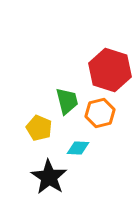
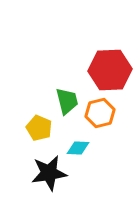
red hexagon: rotated 21 degrees counterclockwise
black star: moved 4 px up; rotated 30 degrees clockwise
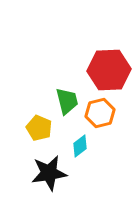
red hexagon: moved 1 px left
cyan diamond: moved 2 px right, 2 px up; rotated 40 degrees counterclockwise
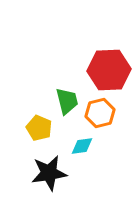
cyan diamond: moved 2 px right; rotated 30 degrees clockwise
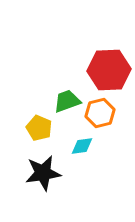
green trapezoid: rotated 96 degrees counterclockwise
black star: moved 6 px left
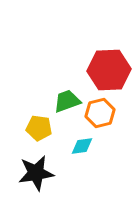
yellow pentagon: rotated 15 degrees counterclockwise
black star: moved 7 px left
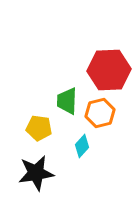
green trapezoid: rotated 68 degrees counterclockwise
cyan diamond: rotated 40 degrees counterclockwise
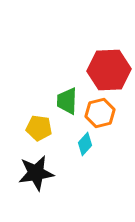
cyan diamond: moved 3 px right, 2 px up
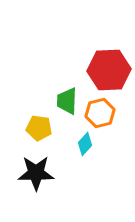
black star: rotated 9 degrees clockwise
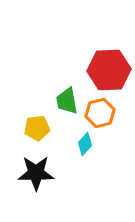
green trapezoid: rotated 12 degrees counterclockwise
yellow pentagon: moved 2 px left; rotated 15 degrees counterclockwise
